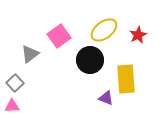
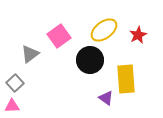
purple triangle: rotated 14 degrees clockwise
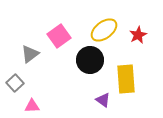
purple triangle: moved 3 px left, 2 px down
pink triangle: moved 20 px right
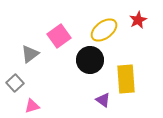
red star: moved 15 px up
pink triangle: rotated 14 degrees counterclockwise
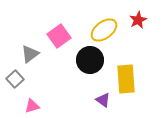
gray square: moved 4 px up
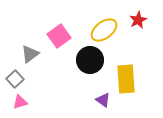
pink triangle: moved 12 px left, 4 px up
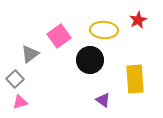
yellow ellipse: rotated 40 degrees clockwise
yellow rectangle: moved 9 px right
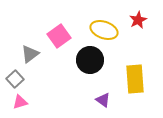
yellow ellipse: rotated 16 degrees clockwise
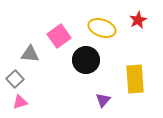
yellow ellipse: moved 2 px left, 2 px up
gray triangle: rotated 42 degrees clockwise
black circle: moved 4 px left
purple triangle: rotated 35 degrees clockwise
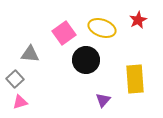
pink square: moved 5 px right, 3 px up
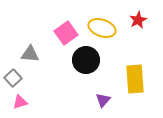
pink square: moved 2 px right
gray square: moved 2 px left, 1 px up
